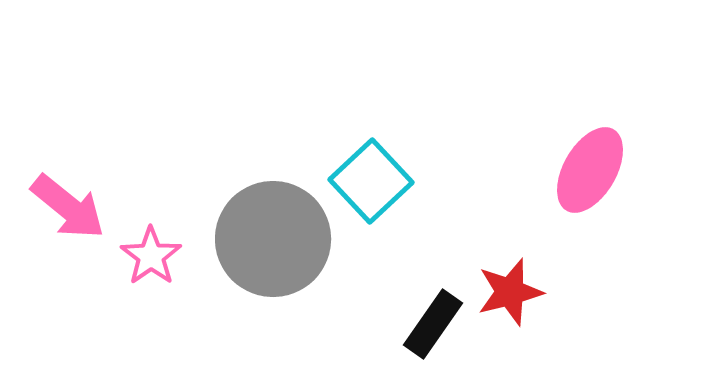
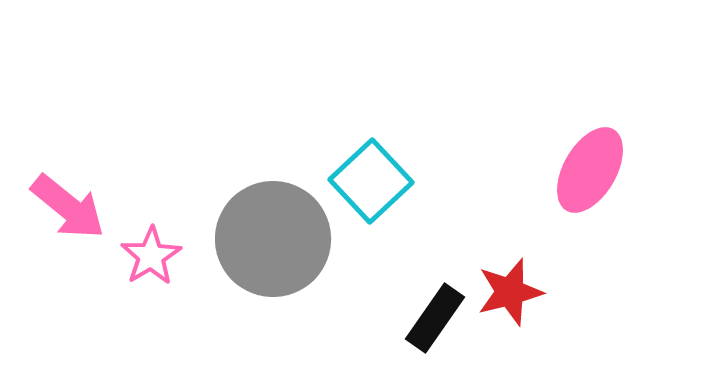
pink star: rotated 4 degrees clockwise
black rectangle: moved 2 px right, 6 px up
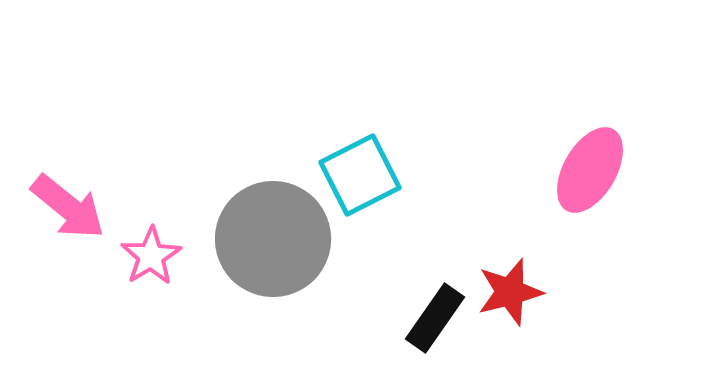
cyan square: moved 11 px left, 6 px up; rotated 16 degrees clockwise
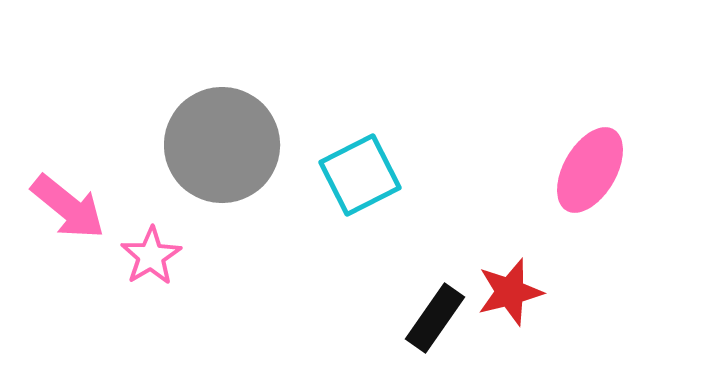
gray circle: moved 51 px left, 94 px up
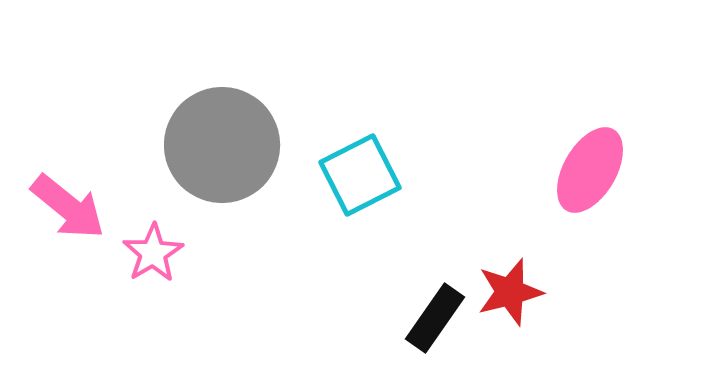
pink star: moved 2 px right, 3 px up
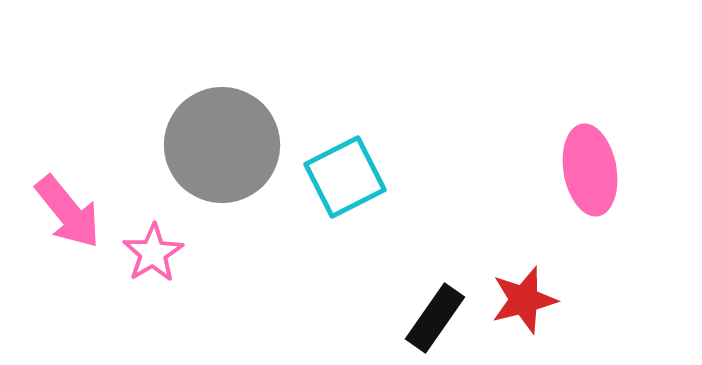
pink ellipse: rotated 40 degrees counterclockwise
cyan square: moved 15 px left, 2 px down
pink arrow: moved 5 px down; rotated 12 degrees clockwise
red star: moved 14 px right, 8 px down
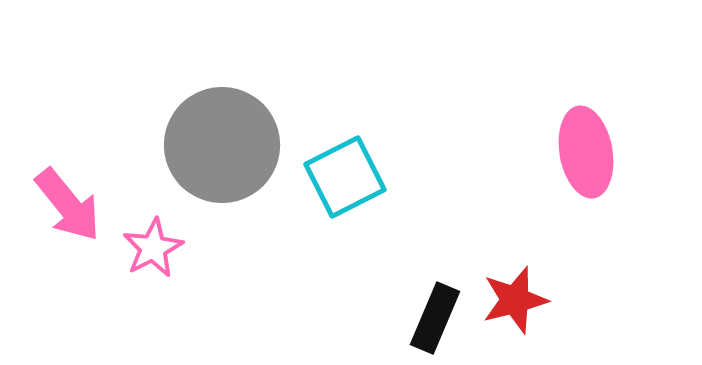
pink ellipse: moved 4 px left, 18 px up
pink arrow: moved 7 px up
pink star: moved 5 px up; rotated 4 degrees clockwise
red star: moved 9 px left
black rectangle: rotated 12 degrees counterclockwise
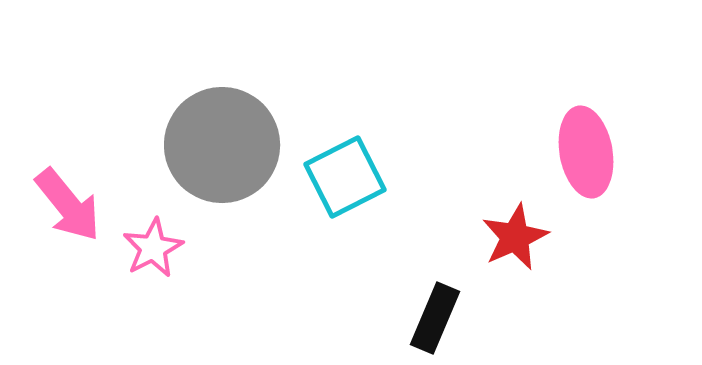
red star: moved 63 px up; rotated 10 degrees counterclockwise
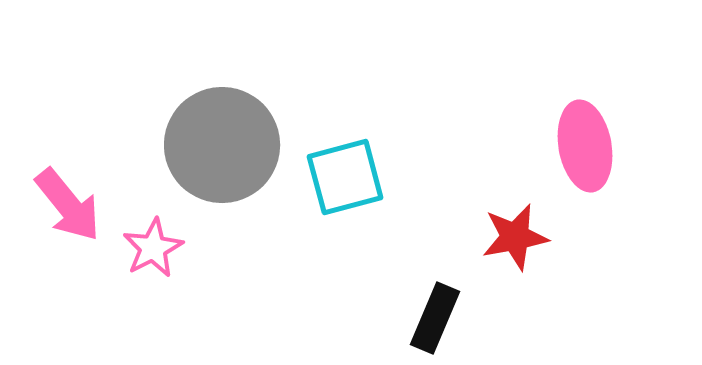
pink ellipse: moved 1 px left, 6 px up
cyan square: rotated 12 degrees clockwise
red star: rotated 14 degrees clockwise
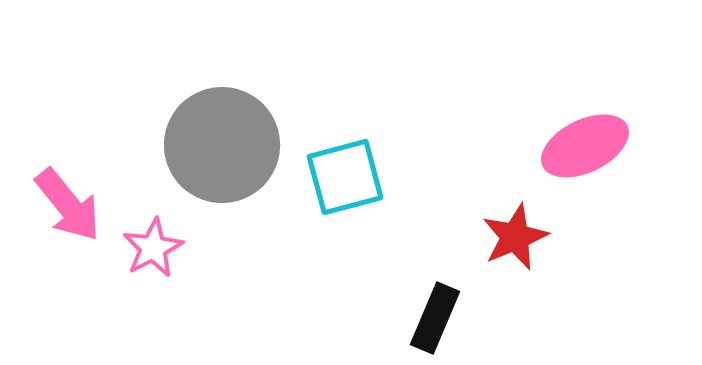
pink ellipse: rotated 74 degrees clockwise
red star: rotated 12 degrees counterclockwise
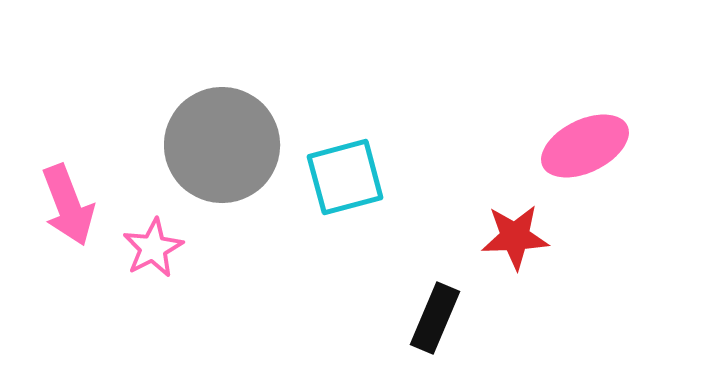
pink arrow: rotated 18 degrees clockwise
red star: rotated 20 degrees clockwise
